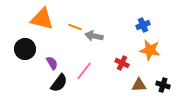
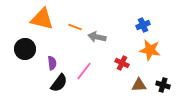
gray arrow: moved 3 px right, 1 px down
purple semicircle: rotated 24 degrees clockwise
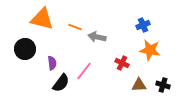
black semicircle: moved 2 px right
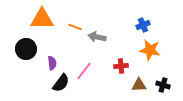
orange triangle: rotated 15 degrees counterclockwise
black circle: moved 1 px right
red cross: moved 1 px left, 3 px down; rotated 32 degrees counterclockwise
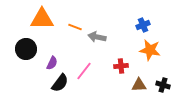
purple semicircle: rotated 32 degrees clockwise
black semicircle: moved 1 px left
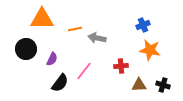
orange line: moved 2 px down; rotated 32 degrees counterclockwise
gray arrow: moved 1 px down
purple semicircle: moved 4 px up
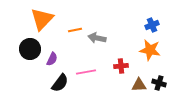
orange triangle: rotated 45 degrees counterclockwise
blue cross: moved 9 px right
orange line: moved 1 px down
black circle: moved 4 px right
pink line: moved 2 px right, 1 px down; rotated 42 degrees clockwise
black cross: moved 4 px left, 2 px up
